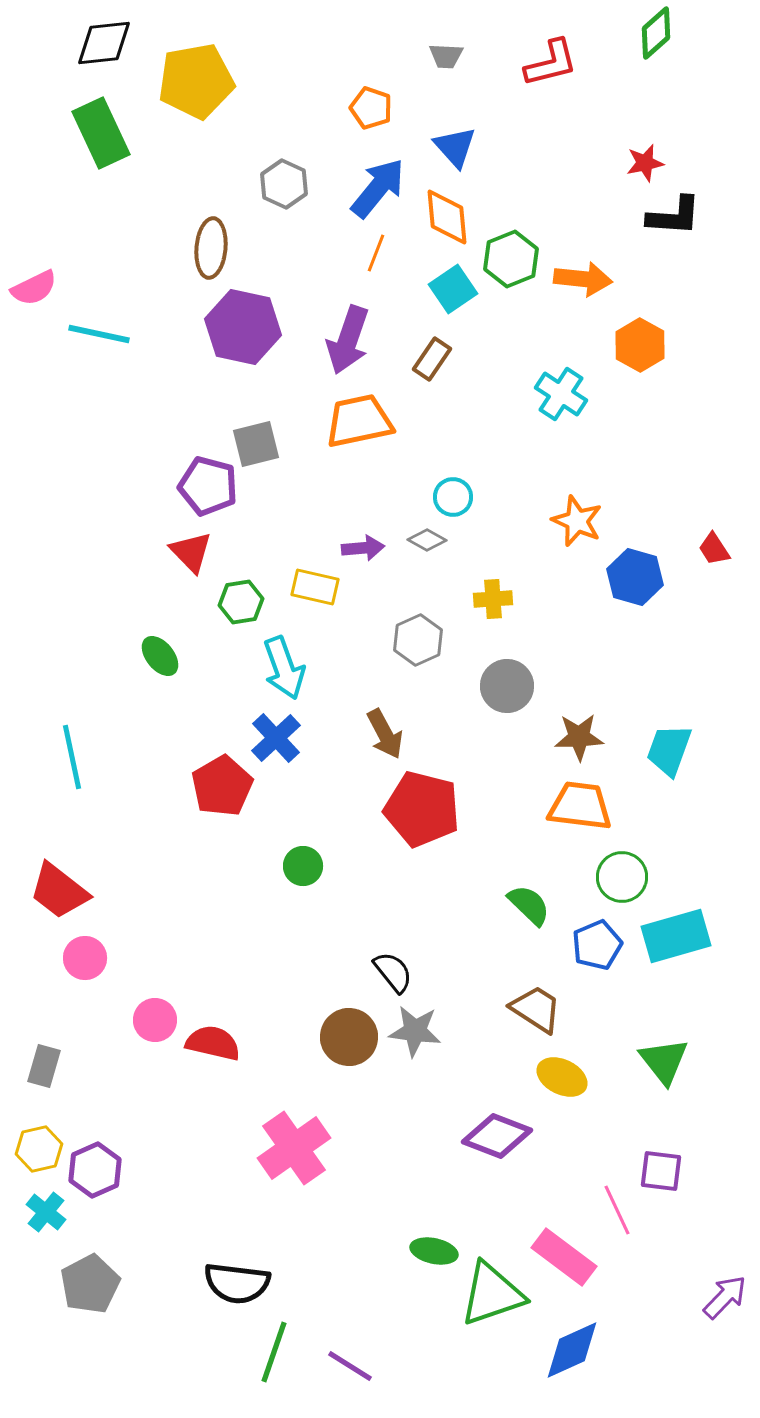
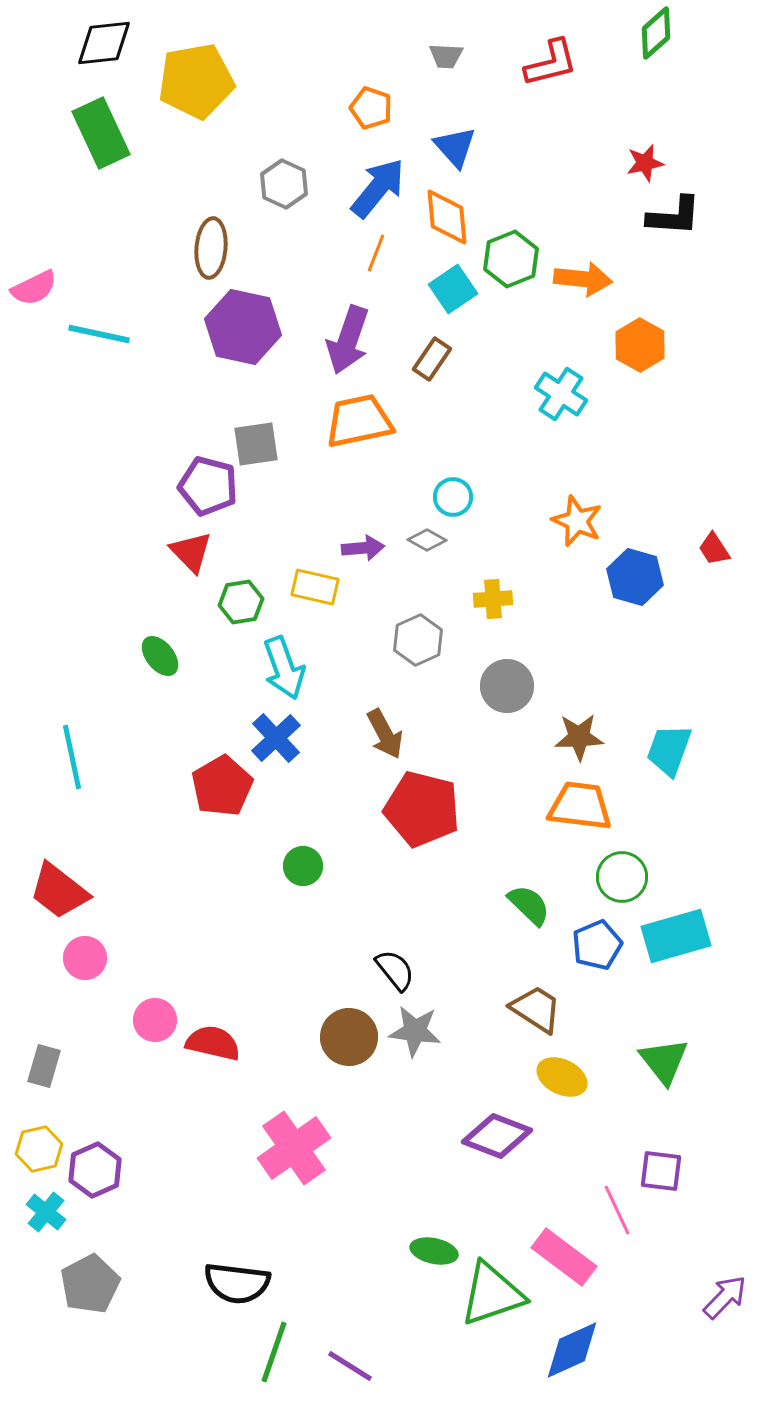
gray square at (256, 444): rotated 6 degrees clockwise
black semicircle at (393, 972): moved 2 px right, 2 px up
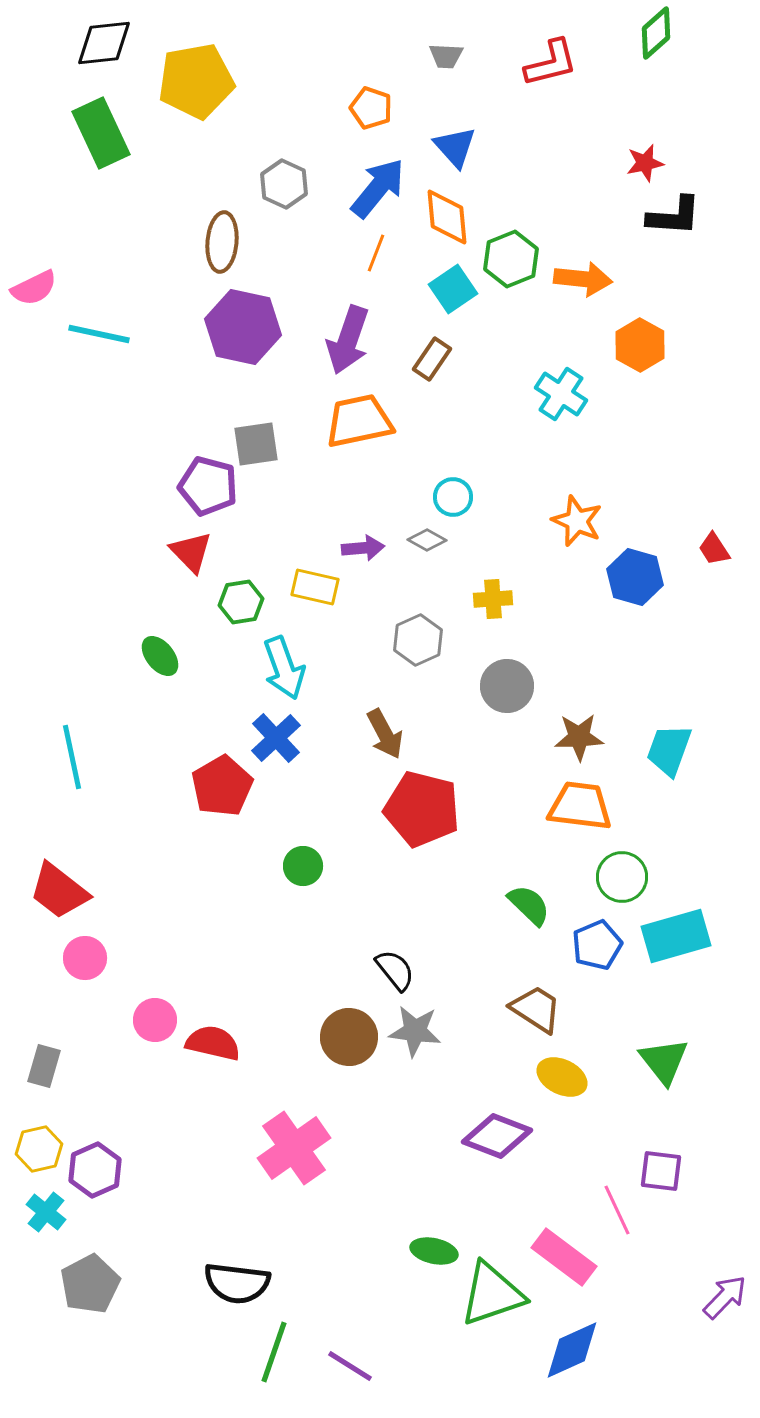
brown ellipse at (211, 248): moved 11 px right, 6 px up
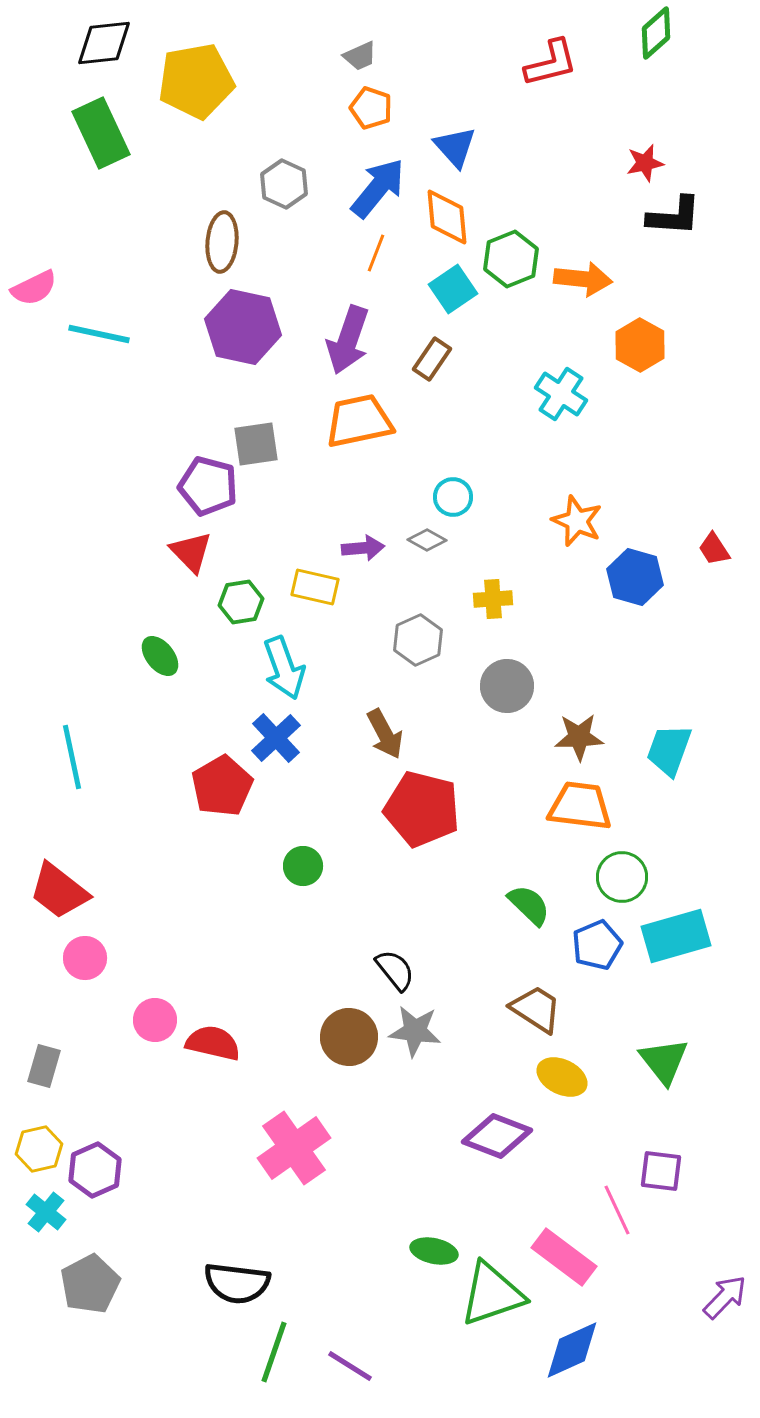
gray trapezoid at (446, 56): moved 86 px left; rotated 27 degrees counterclockwise
